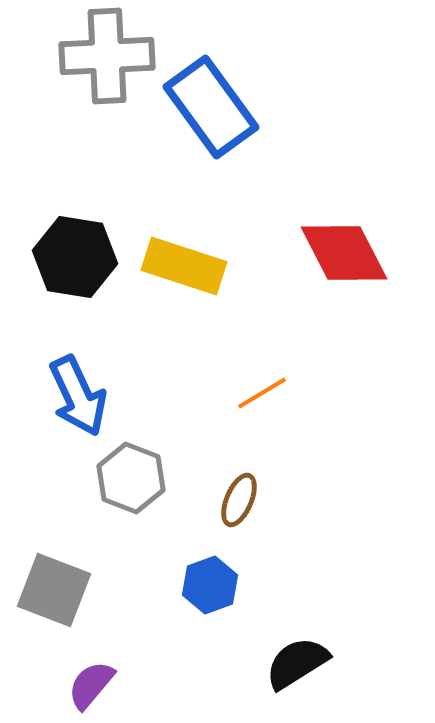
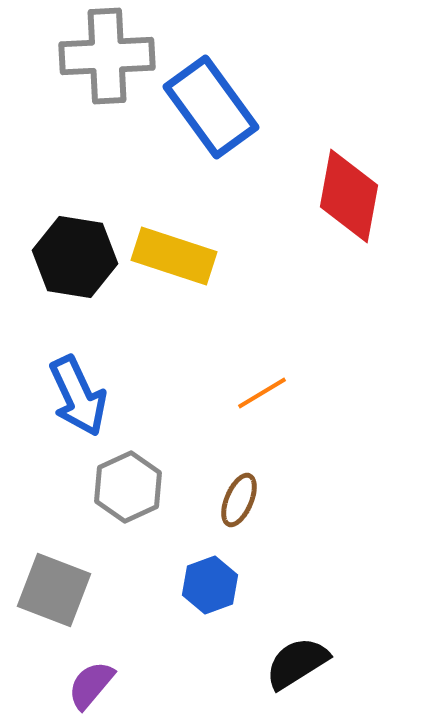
red diamond: moved 5 px right, 57 px up; rotated 38 degrees clockwise
yellow rectangle: moved 10 px left, 10 px up
gray hexagon: moved 3 px left, 9 px down; rotated 14 degrees clockwise
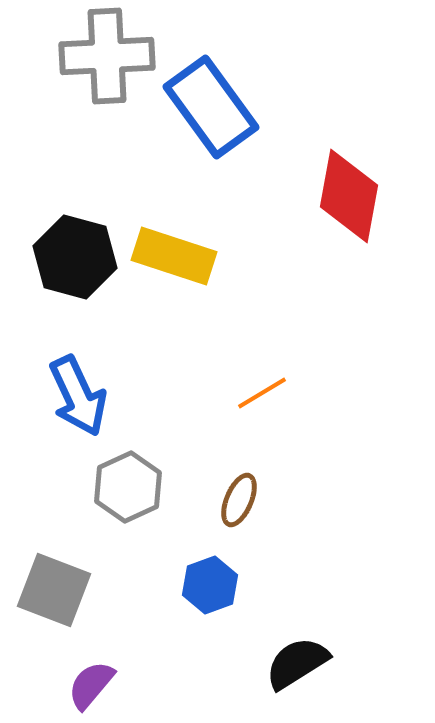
black hexagon: rotated 6 degrees clockwise
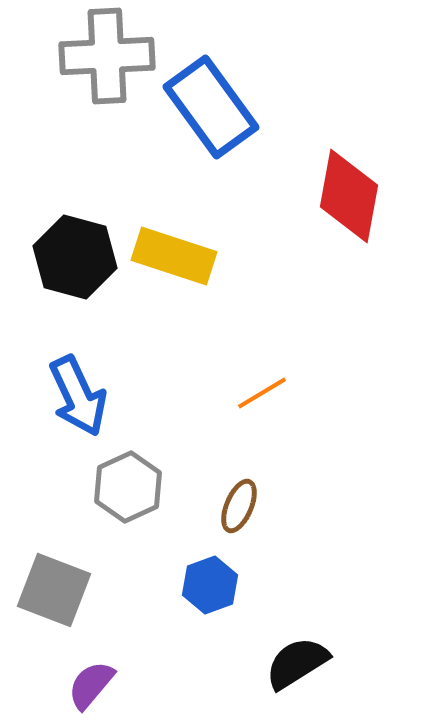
brown ellipse: moved 6 px down
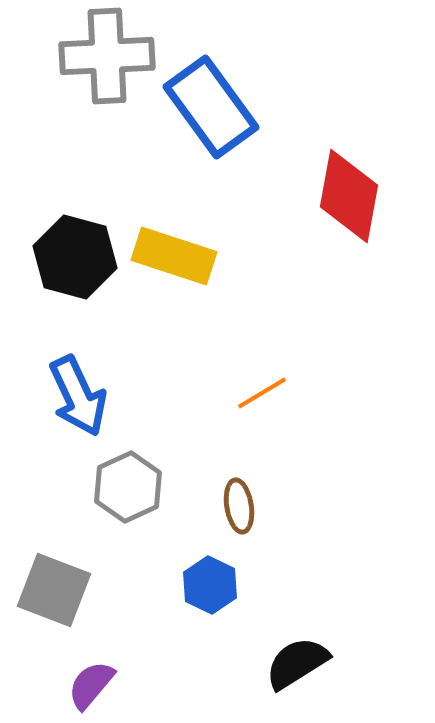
brown ellipse: rotated 32 degrees counterclockwise
blue hexagon: rotated 14 degrees counterclockwise
